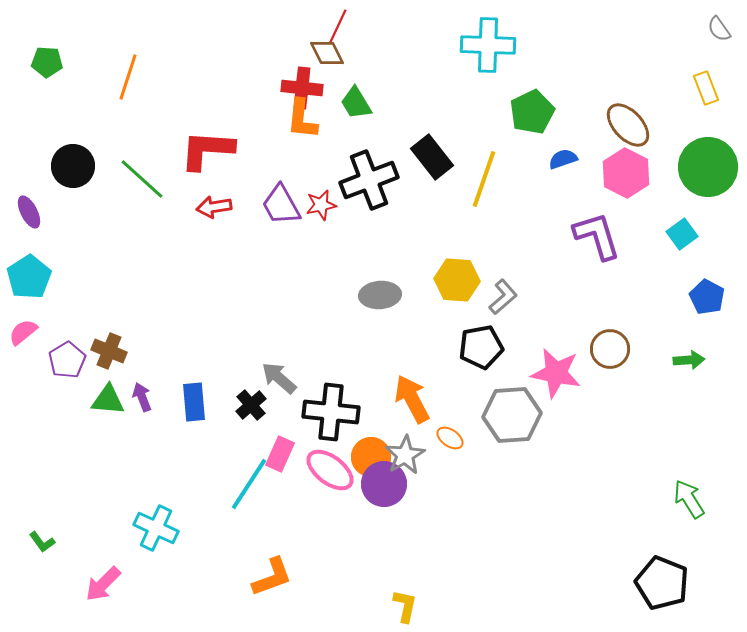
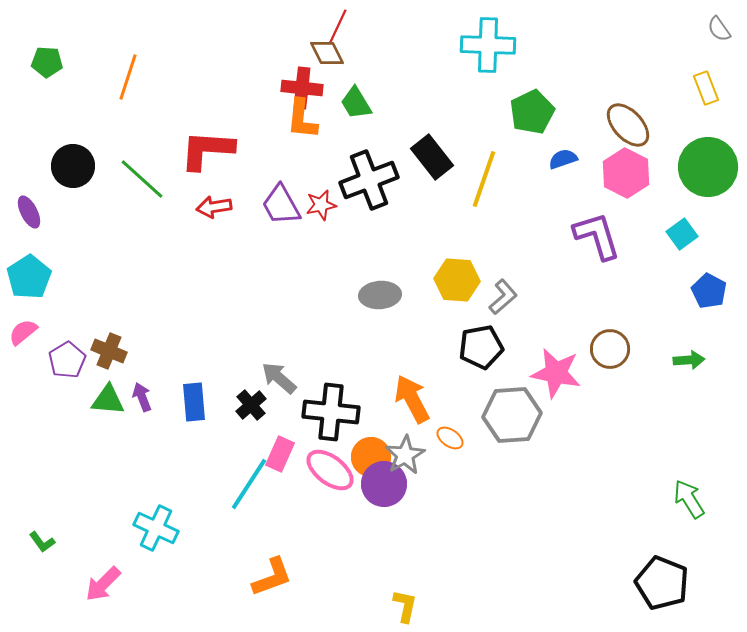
blue pentagon at (707, 297): moved 2 px right, 6 px up
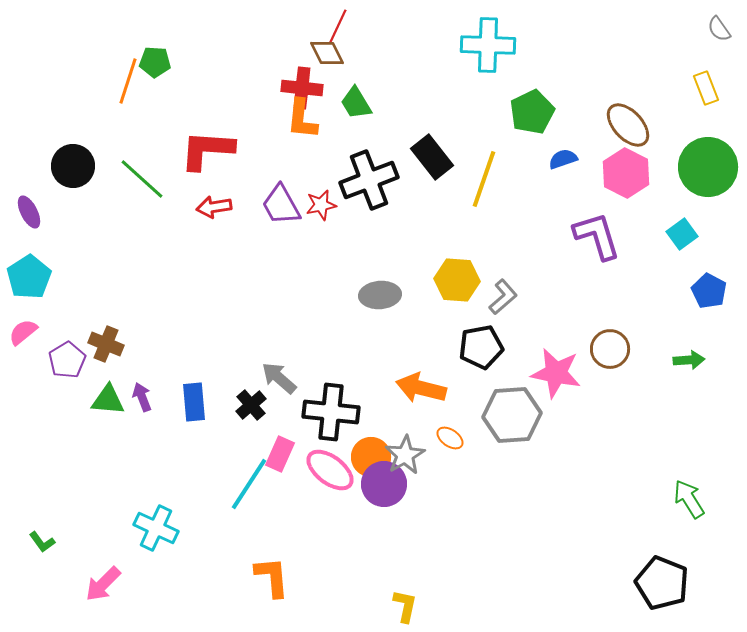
green pentagon at (47, 62): moved 108 px right
orange line at (128, 77): moved 4 px down
brown cross at (109, 351): moved 3 px left, 7 px up
orange arrow at (412, 399): moved 9 px right, 11 px up; rotated 48 degrees counterclockwise
orange L-shape at (272, 577): rotated 75 degrees counterclockwise
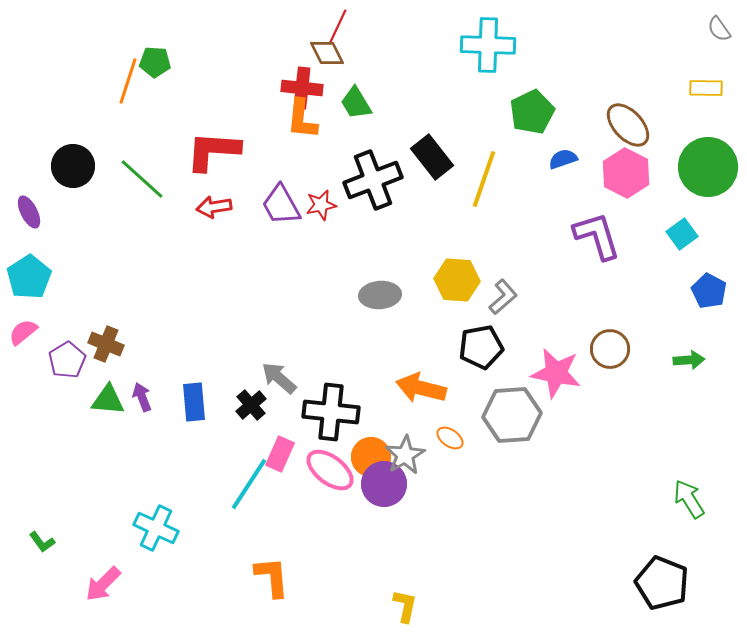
yellow rectangle at (706, 88): rotated 68 degrees counterclockwise
red L-shape at (207, 150): moved 6 px right, 1 px down
black cross at (369, 180): moved 4 px right
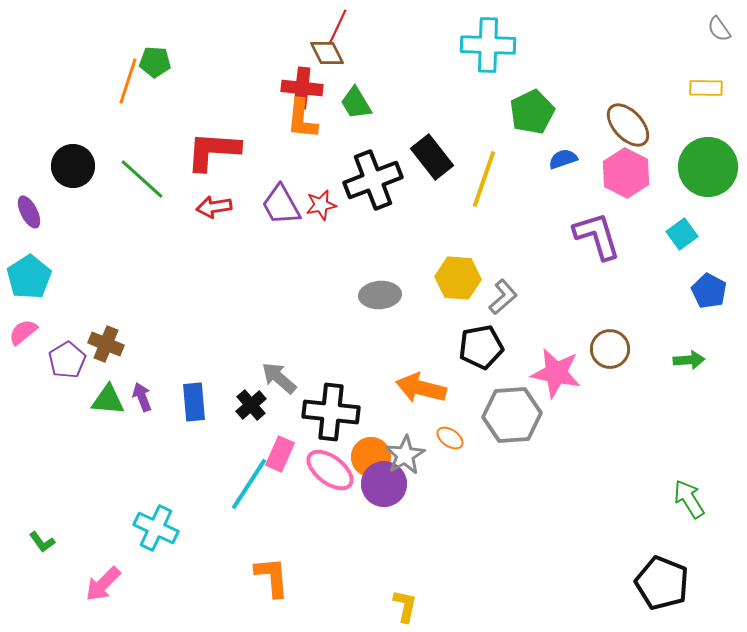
yellow hexagon at (457, 280): moved 1 px right, 2 px up
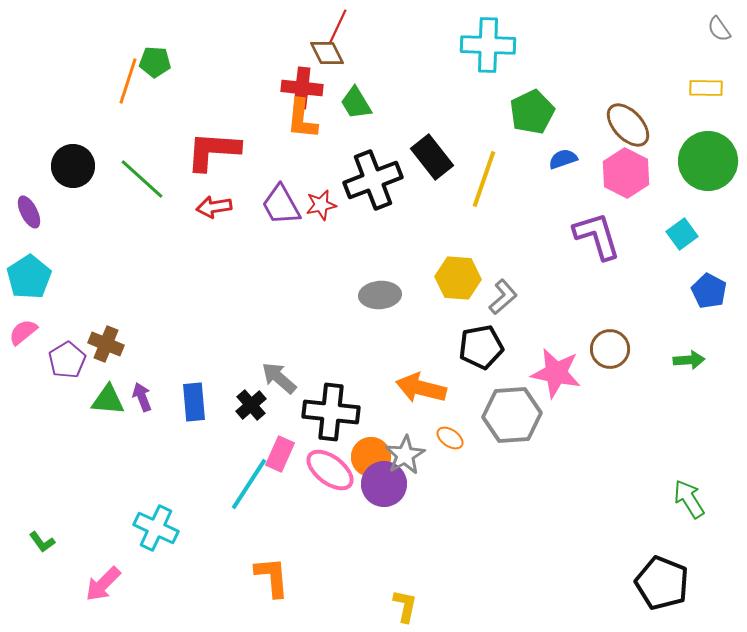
green circle at (708, 167): moved 6 px up
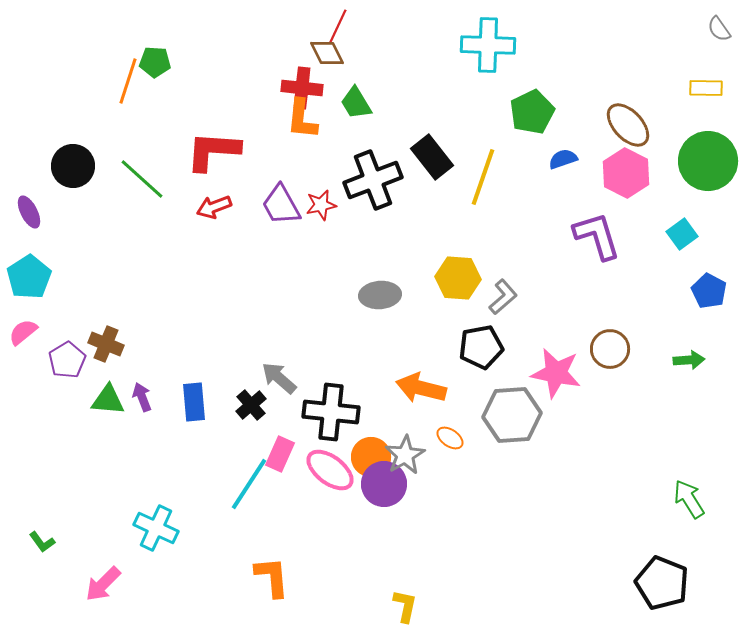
yellow line at (484, 179): moved 1 px left, 2 px up
red arrow at (214, 207): rotated 12 degrees counterclockwise
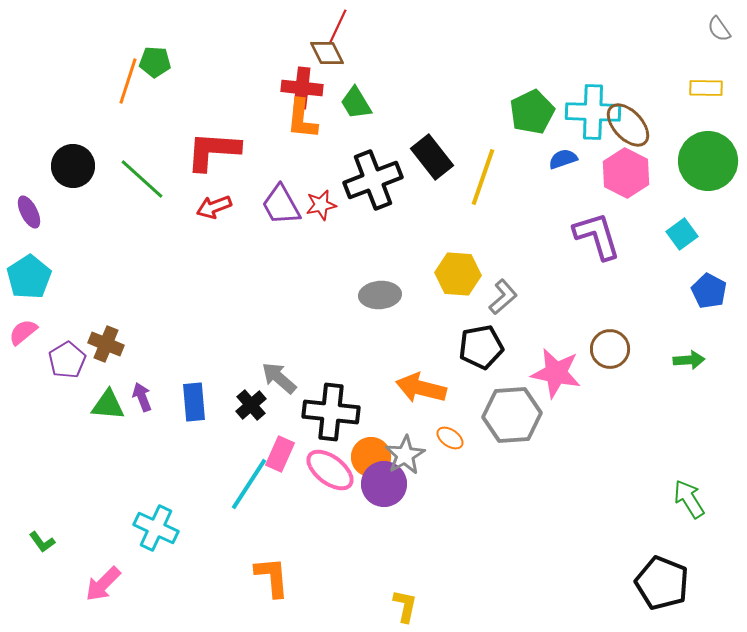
cyan cross at (488, 45): moved 105 px right, 67 px down
yellow hexagon at (458, 278): moved 4 px up
green triangle at (108, 400): moved 5 px down
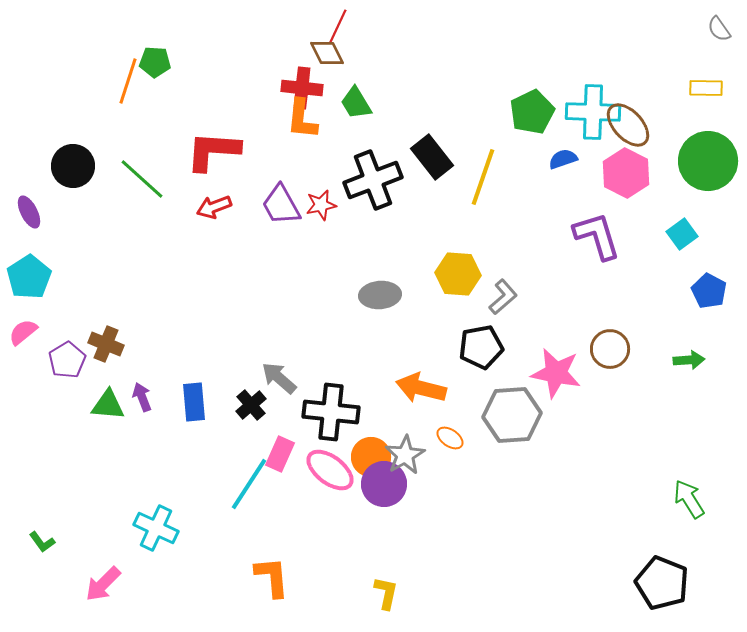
yellow L-shape at (405, 606): moved 19 px left, 13 px up
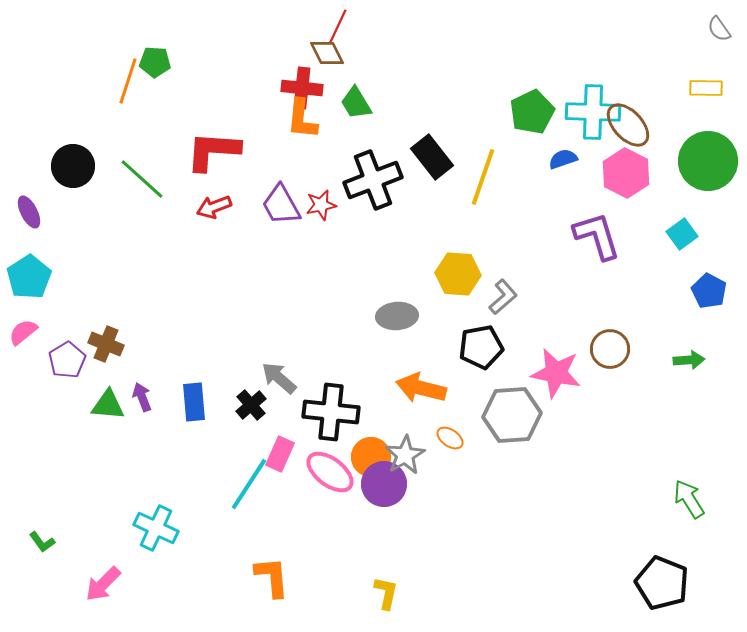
gray ellipse at (380, 295): moved 17 px right, 21 px down
pink ellipse at (330, 470): moved 2 px down
